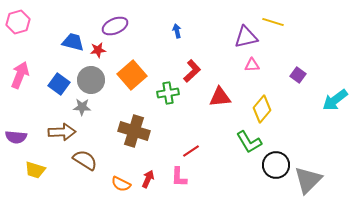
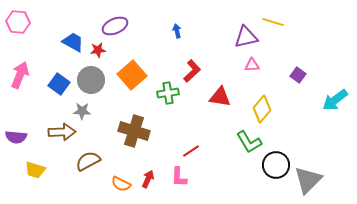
pink hexagon: rotated 20 degrees clockwise
blue trapezoid: rotated 15 degrees clockwise
red triangle: rotated 15 degrees clockwise
gray star: moved 4 px down
brown semicircle: moved 3 px right, 1 px down; rotated 60 degrees counterclockwise
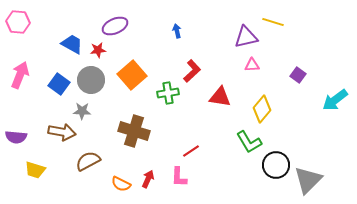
blue trapezoid: moved 1 px left, 2 px down
brown arrow: rotated 12 degrees clockwise
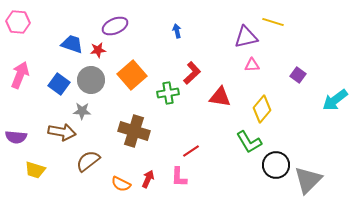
blue trapezoid: rotated 10 degrees counterclockwise
red L-shape: moved 2 px down
brown semicircle: rotated 10 degrees counterclockwise
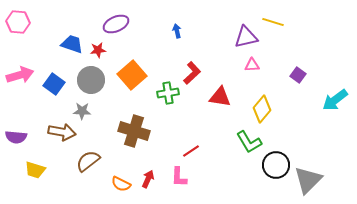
purple ellipse: moved 1 px right, 2 px up
pink arrow: rotated 52 degrees clockwise
blue square: moved 5 px left
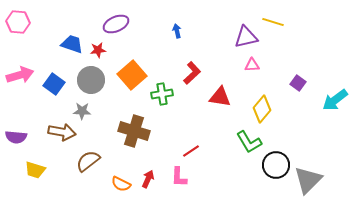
purple square: moved 8 px down
green cross: moved 6 px left, 1 px down
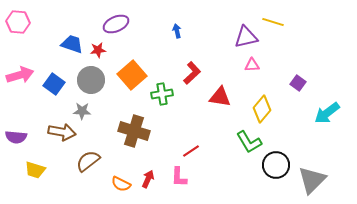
cyan arrow: moved 8 px left, 13 px down
gray triangle: moved 4 px right
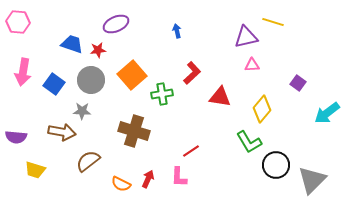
pink arrow: moved 3 px right, 3 px up; rotated 116 degrees clockwise
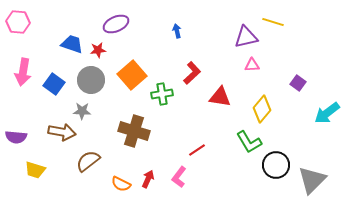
red line: moved 6 px right, 1 px up
pink L-shape: rotated 35 degrees clockwise
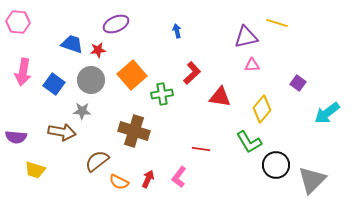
yellow line: moved 4 px right, 1 px down
red line: moved 4 px right, 1 px up; rotated 42 degrees clockwise
brown semicircle: moved 9 px right
orange semicircle: moved 2 px left, 2 px up
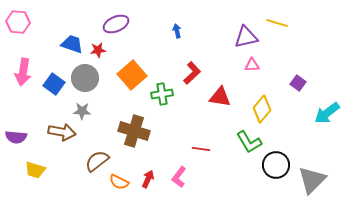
gray circle: moved 6 px left, 2 px up
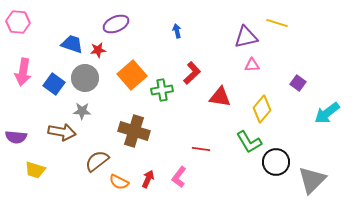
green cross: moved 4 px up
black circle: moved 3 px up
